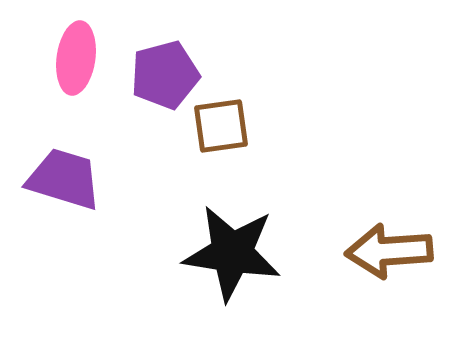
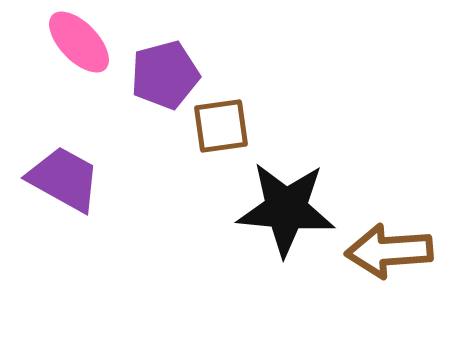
pink ellipse: moved 3 px right, 16 px up; rotated 52 degrees counterclockwise
purple trapezoid: rotated 12 degrees clockwise
black star: moved 54 px right, 44 px up; rotated 4 degrees counterclockwise
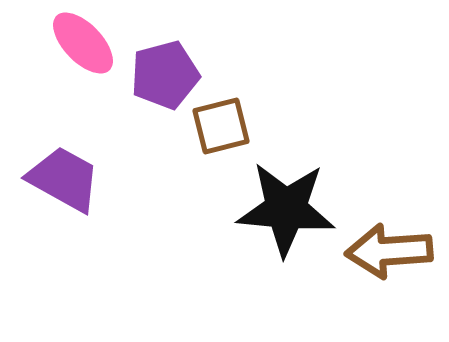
pink ellipse: moved 4 px right, 1 px down
brown square: rotated 6 degrees counterclockwise
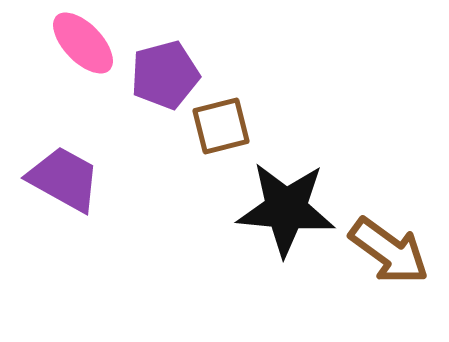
brown arrow: rotated 140 degrees counterclockwise
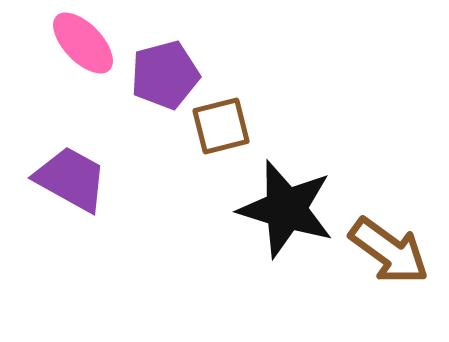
purple trapezoid: moved 7 px right
black star: rotated 12 degrees clockwise
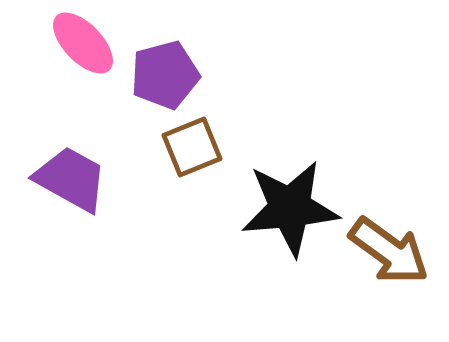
brown square: moved 29 px left, 21 px down; rotated 8 degrees counterclockwise
black star: moved 4 px right, 1 px up; rotated 22 degrees counterclockwise
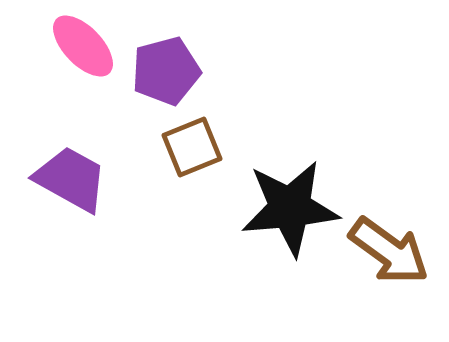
pink ellipse: moved 3 px down
purple pentagon: moved 1 px right, 4 px up
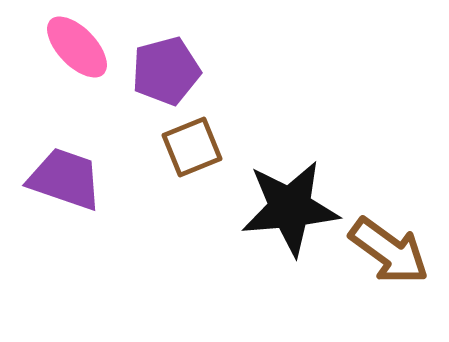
pink ellipse: moved 6 px left, 1 px down
purple trapezoid: moved 6 px left; rotated 10 degrees counterclockwise
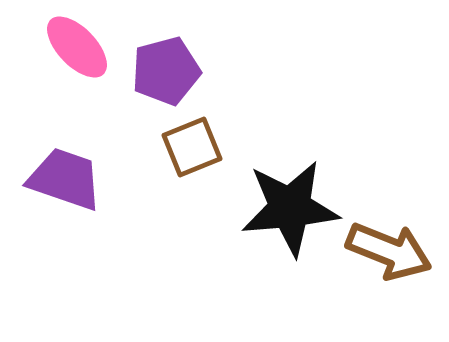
brown arrow: rotated 14 degrees counterclockwise
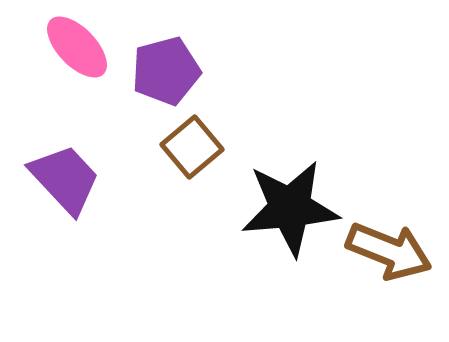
brown square: rotated 18 degrees counterclockwise
purple trapezoid: rotated 28 degrees clockwise
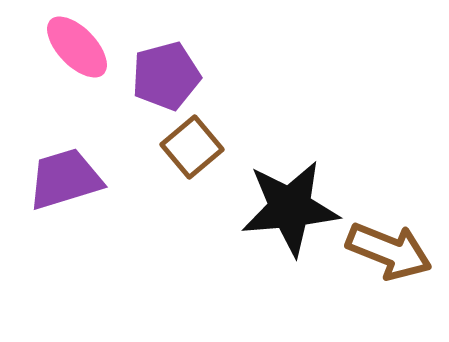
purple pentagon: moved 5 px down
purple trapezoid: rotated 64 degrees counterclockwise
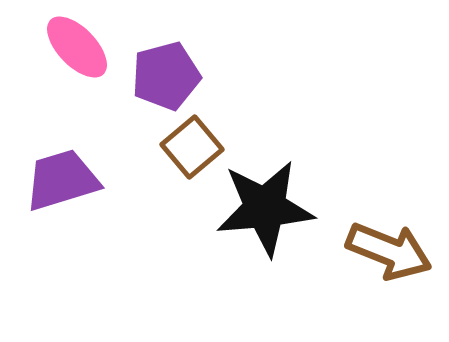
purple trapezoid: moved 3 px left, 1 px down
black star: moved 25 px left
